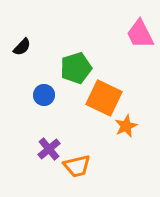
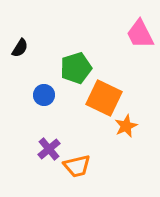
black semicircle: moved 2 px left, 1 px down; rotated 12 degrees counterclockwise
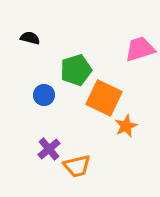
pink trapezoid: moved 15 px down; rotated 100 degrees clockwise
black semicircle: moved 10 px right, 10 px up; rotated 108 degrees counterclockwise
green pentagon: moved 2 px down
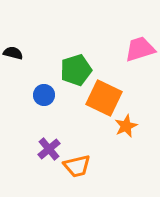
black semicircle: moved 17 px left, 15 px down
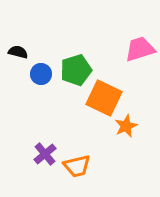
black semicircle: moved 5 px right, 1 px up
blue circle: moved 3 px left, 21 px up
purple cross: moved 4 px left, 5 px down
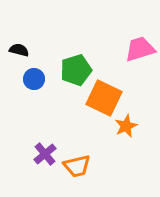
black semicircle: moved 1 px right, 2 px up
blue circle: moved 7 px left, 5 px down
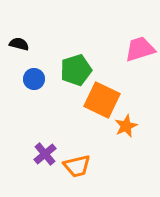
black semicircle: moved 6 px up
orange square: moved 2 px left, 2 px down
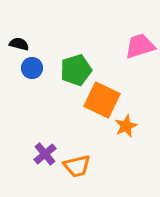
pink trapezoid: moved 3 px up
blue circle: moved 2 px left, 11 px up
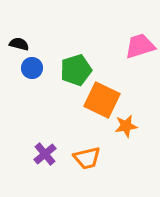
orange star: rotated 15 degrees clockwise
orange trapezoid: moved 10 px right, 8 px up
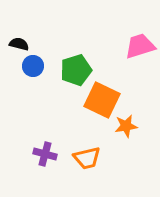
blue circle: moved 1 px right, 2 px up
purple cross: rotated 35 degrees counterclockwise
